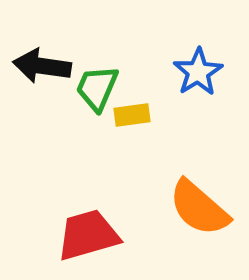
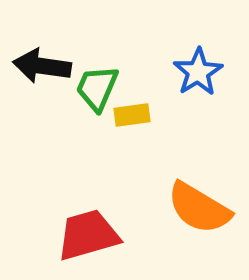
orange semicircle: rotated 10 degrees counterclockwise
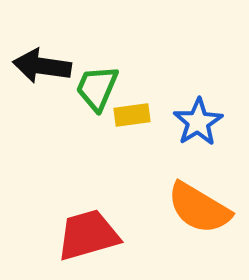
blue star: moved 50 px down
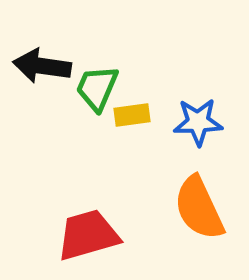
blue star: rotated 30 degrees clockwise
orange semicircle: rotated 34 degrees clockwise
